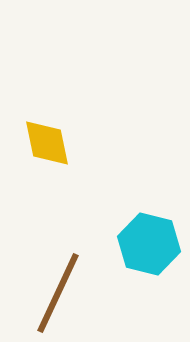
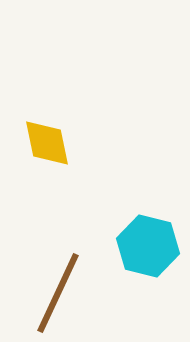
cyan hexagon: moved 1 px left, 2 px down
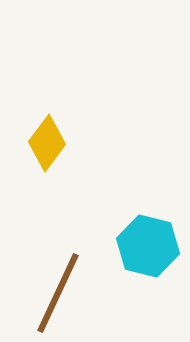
yellow diamond: rotated 48 degrees clockwise
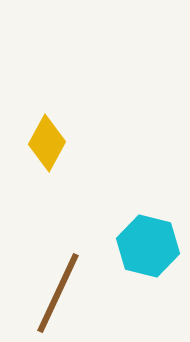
yellow diamond: rotated 8 degrees counterclockwise
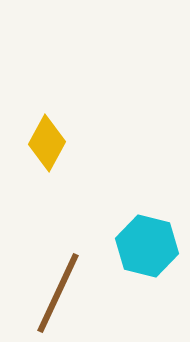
cyan hexagon: moved 1 px left
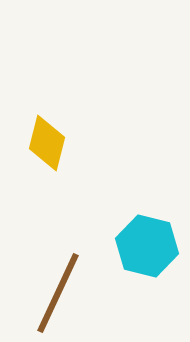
yellow diamond: rotated 14 degrees counterclockwise
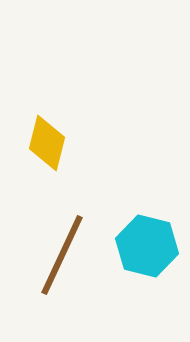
brown line: moved 4 px right, 38 px up
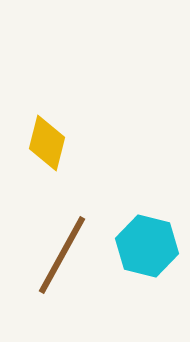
brown line: rotated 4 degrees clockwise
